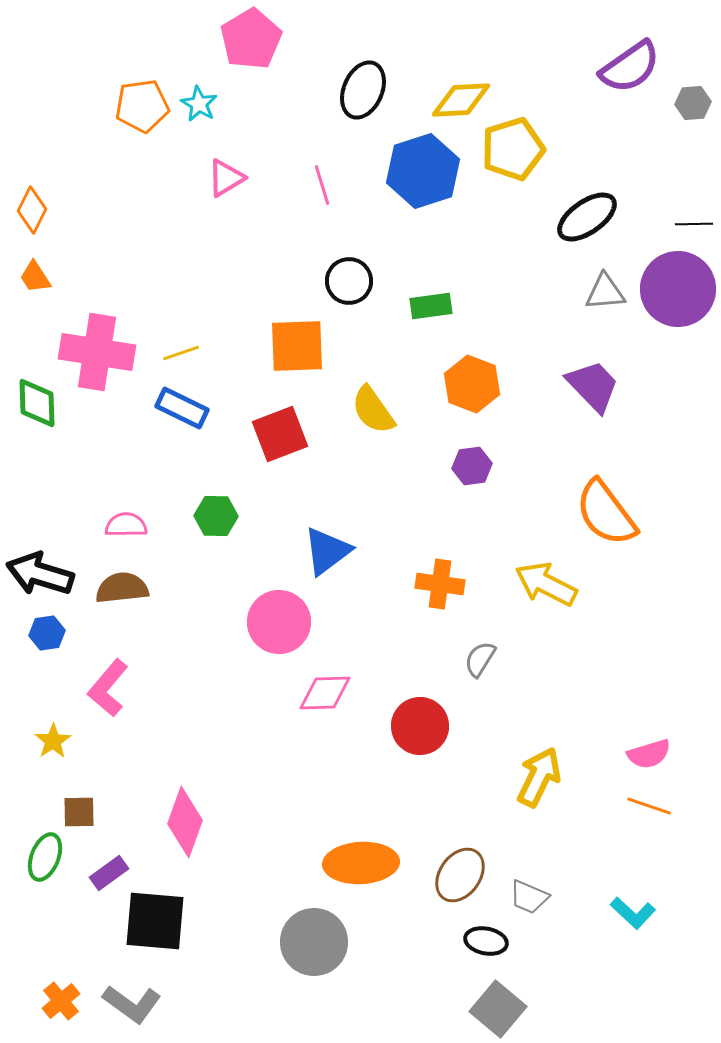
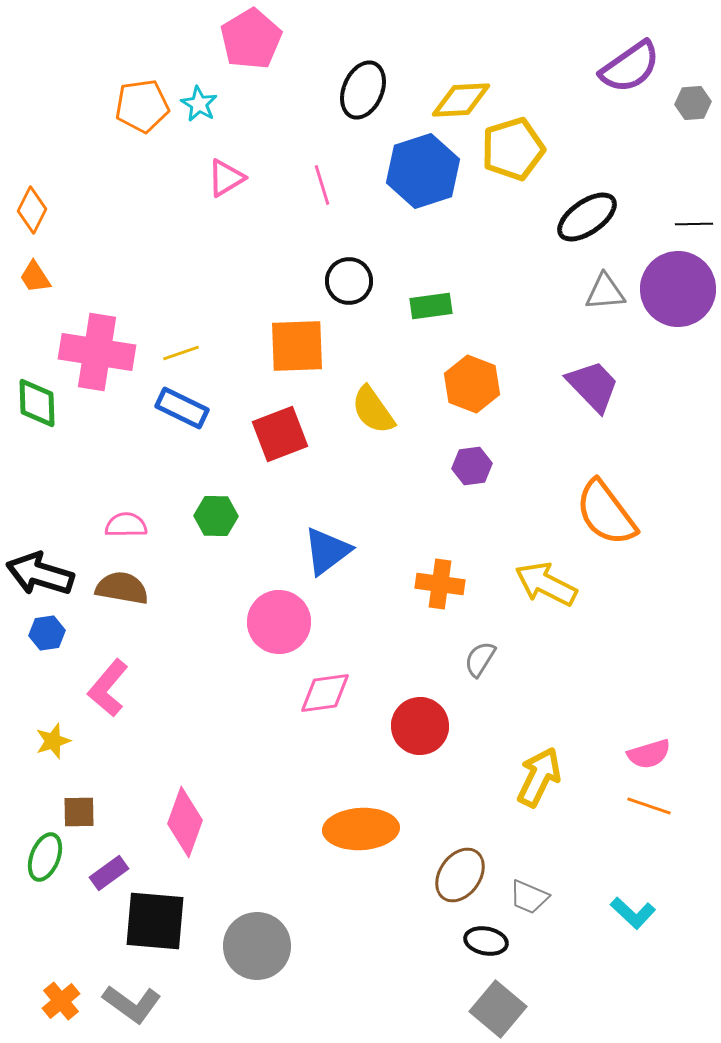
brown semicircle at (122, 588): rotated 16 degrees clockwise
pink diamond at (325, 693): rotated 6 degrees counterclockwise
yellow star at (53, 741): rotated 15 degrees clockwise
orange ellipse at (361, 863): moved 34 px up
gray circle at (314, 942): moved 57 px left, 4 px down
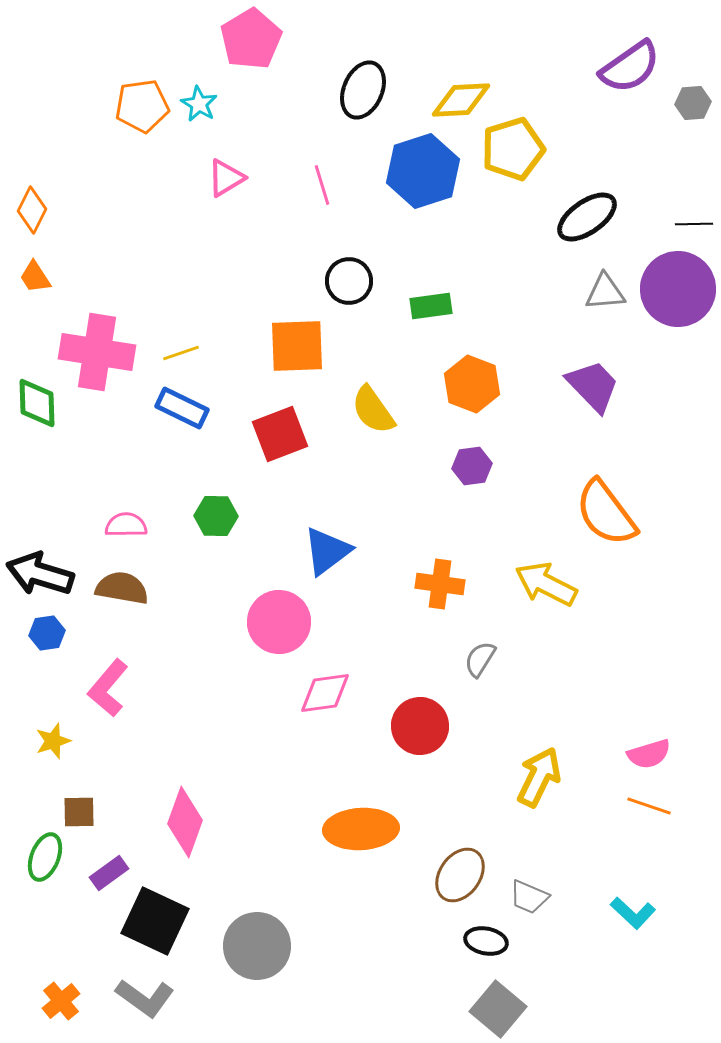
black square at (155, 921): rotated 20 degrees clockwise
gray L-shape at (132, 1004): moved 13 px right, 6 px up
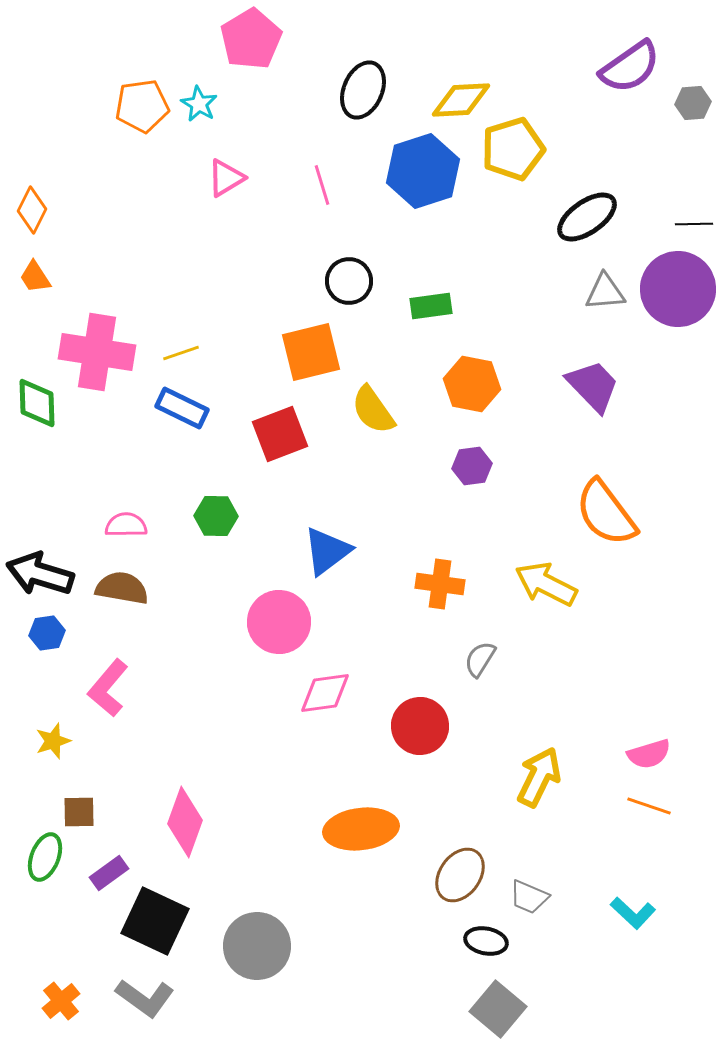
orange square at (297, 346): moved 14 px right, 6 px down; rotated 12 degrees counterclockwise
orange hexagon at (472, 384): rotated 10 degrees counterclockwise
orange ellipse at (361, 829): rotated 4 degrees counterclockwise
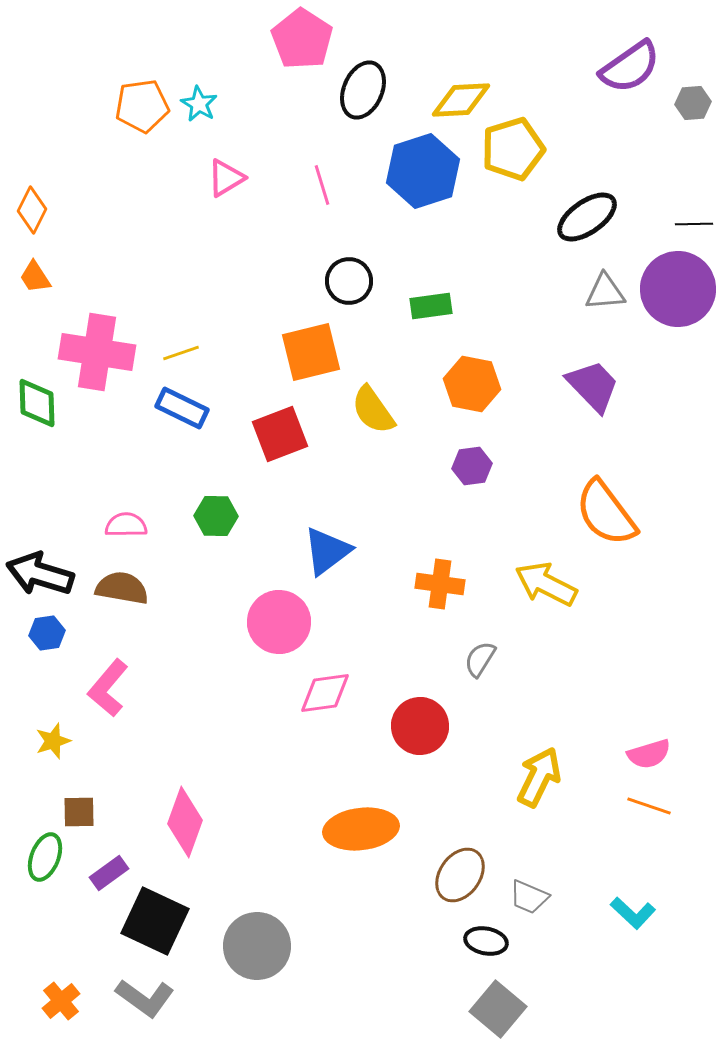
pink pentagon at (251, 39): moved 51 px right; rotated 8 degrees counterclockwise
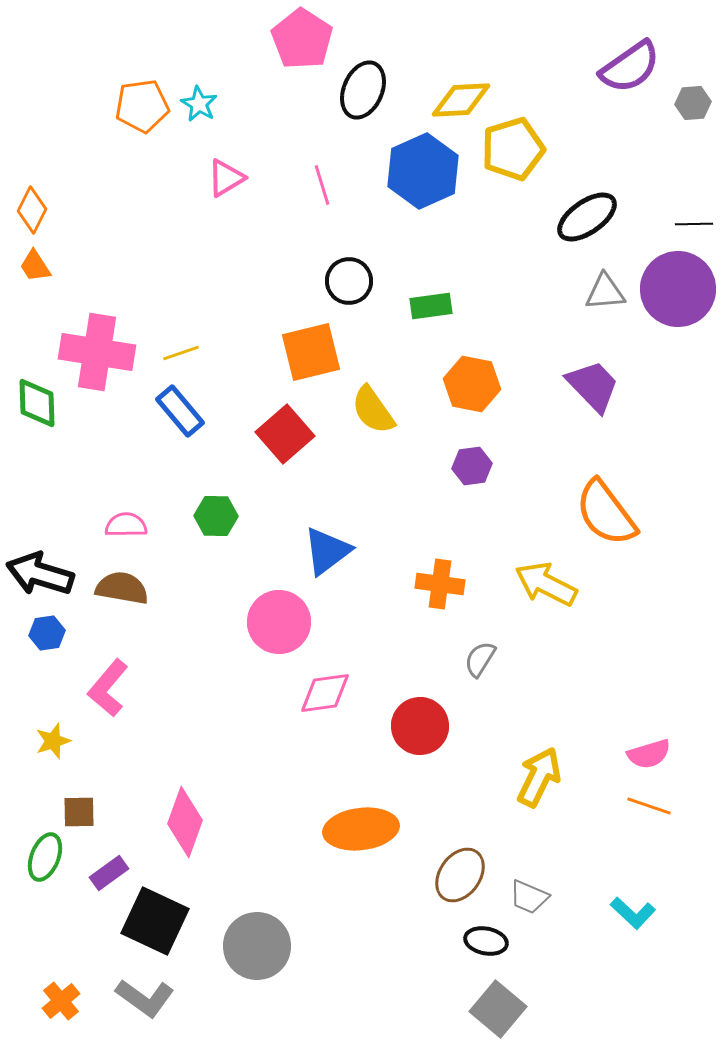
blue hexagon at (423, 171): rotated 6 degrees counterclockwise
orange trapezoid at (35, 277): moved 11 px up
blue rectangle at (182, 408): moved 2 px left, 3 px down; rotated 24 degrees clockwise
red square at (280, 434): moved 5 px right; rotated 20 degrees counterclockwise
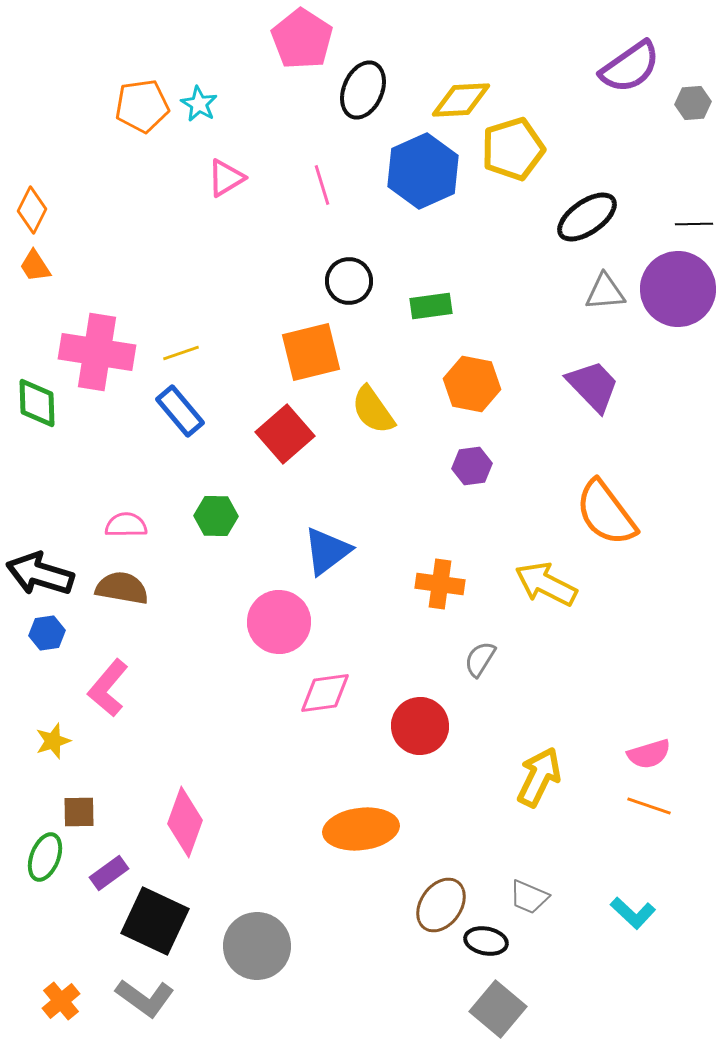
brown ellipse at (460, 875): moved 19 px left, 30 px down
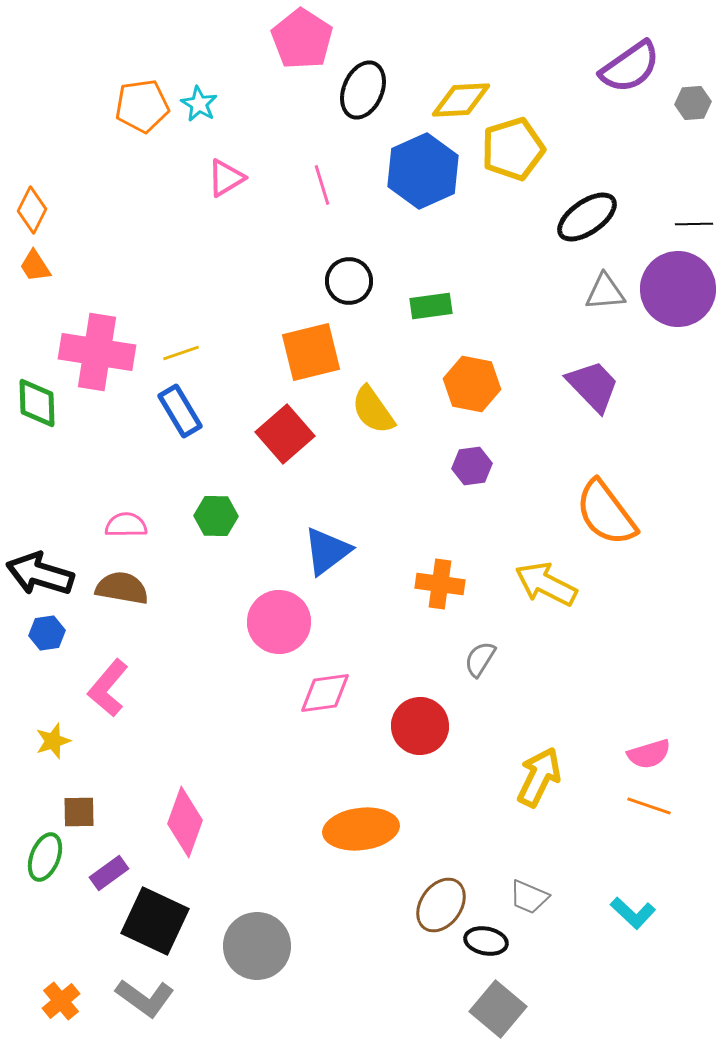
blue rectangle at (180, 411): rotated 9 degrees clockwise
